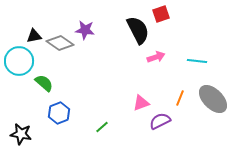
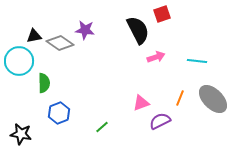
red square: moved 1 px right
green semicircle: rotated 48 degrees clockwise
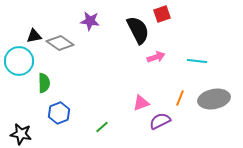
purple star: moved 5 px right, 9 px up
gray ellipse: moved 1 px right; rotated 56 degrees counterclockwise
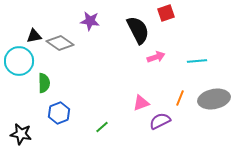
red square: moved 4 px right, 1 px up
cyan line: rotated 12 degrees counterclockwise
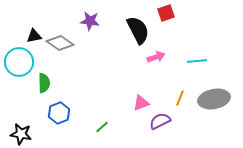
cyan circle: moved 1 px down
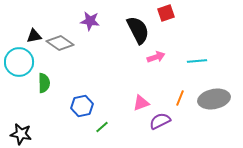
blue hexagon: moved 23 px right, 7 px up; rotated 10 degrees clockwise
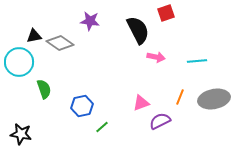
pink arrow: rotated 30 degrees clockwise
green semicircle: moved 6 px down; rotated 18 degrees counterclockwise
orange line: moved 1 px up
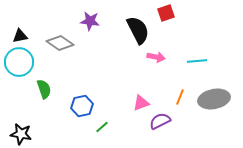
black triangle: moved 14 px left
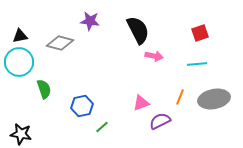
red square: moved 34 px right, 20 px down
gray diamond: rotated 20 degrees counterclockwise
pink arrow: moved 2 px left, 1 px up
cyan line: moved 3 px down
